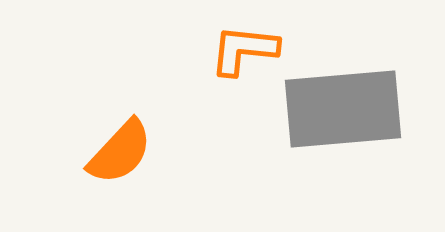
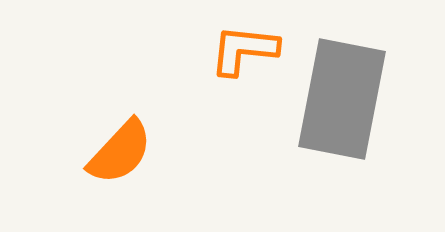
gray rectangle: moved 1 px left, 10 px up; rotated 74 degrees counterclockwise
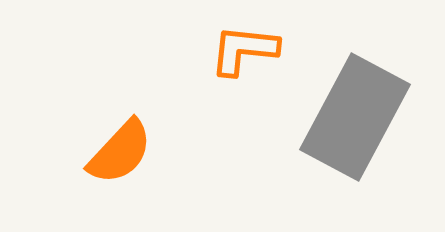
gray rectangle: moved 13 px right, 18 px down; rotated 17 degrees clockwise
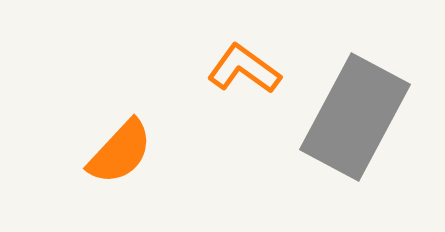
orange L-shape: moved 19 px down; rotated 30 degrees clockwise
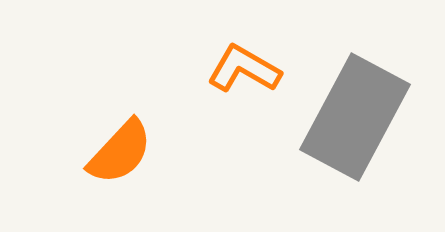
orange L-shape: rotated 6 degrees counterclockwise
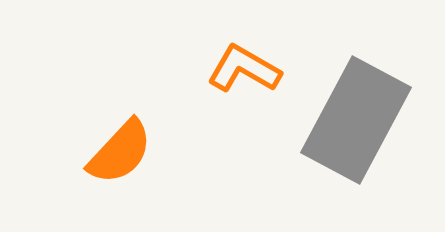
gray rectangle: moved 1 px right, 3 px down
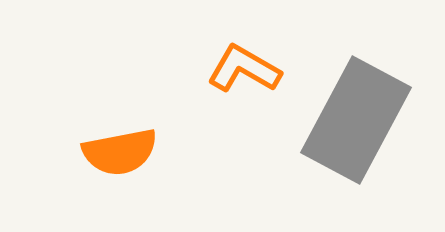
orange semicircle: rotated 36 degrees clockwise
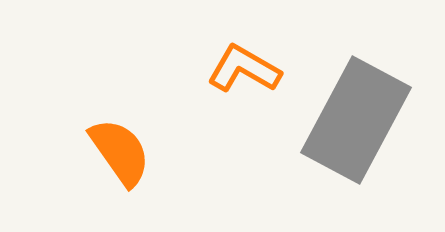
orange semicircle: rotated 114 degrees counterclockwise
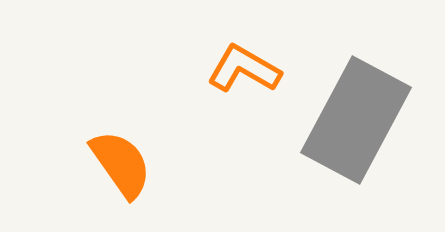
orange semicircle: moved 1 px right, 12 px down
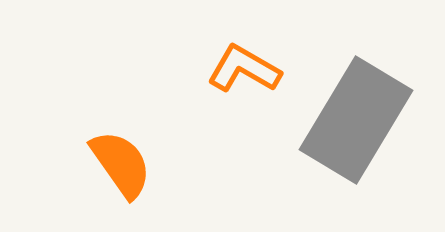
gray rectangle: rotated 3 degrees clockwise
